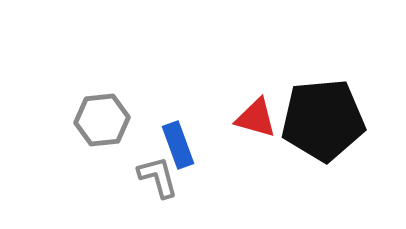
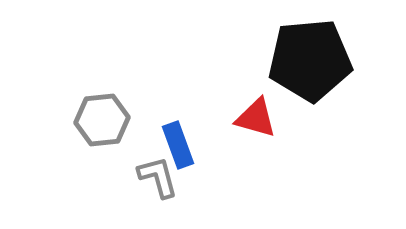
black pentagon: moved 13 px left, 60 px up
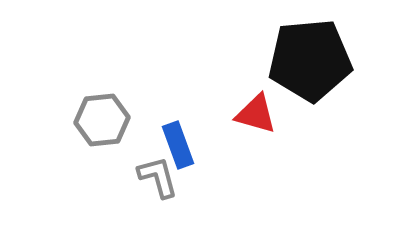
red triangle: moved 4 px up
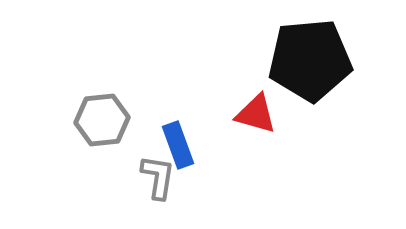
gray L-shape: rotated 24 degrees clockwise
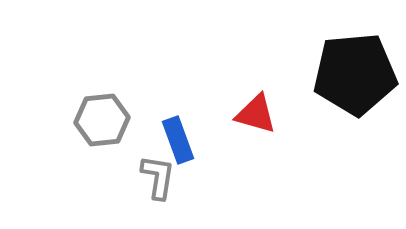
black pentagon: moved 45 px right, 14 px down
blue rectangle: moved 5 px up
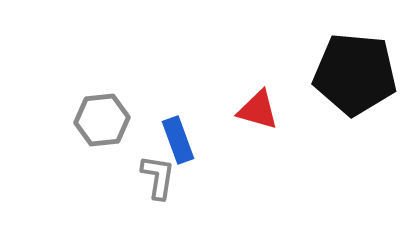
black pentagon: rotated 10 degrees clockwise
red triangle: moved 2 px right, 4 px up
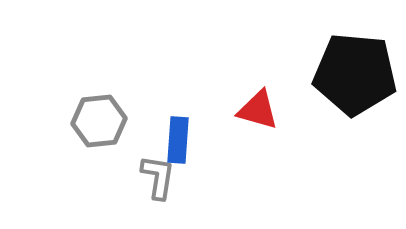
gray hexagon: moved 3 px left, 1 px down
blue rectangle: rotated 24 degrees clockwise
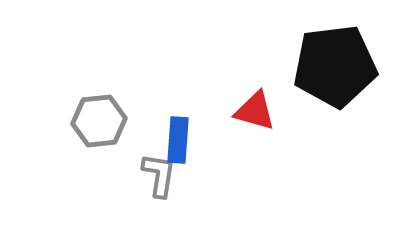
black pentagon: moved 20 px left, 8 px up; rotated 12 degrees counterclockwise
red triangle: moved 3 px left, 1 px down
gray L-shape: moved 1 px right, 2 px up
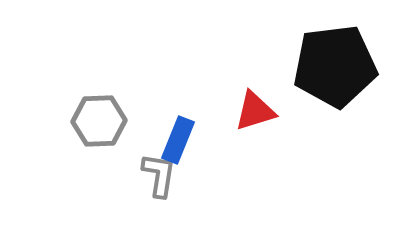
red triangle: rotated 33 degrees counterclockwise
gray hexagon: rotated 4 degrees clockwise
blue rectangle: rotated 18 degrees clockwise
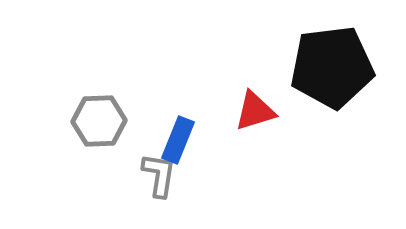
black pentagon: moved 3 px left, 1 px down
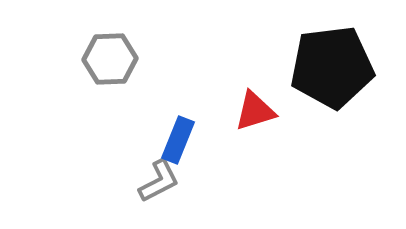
gray hexagon: moved 11 px right, 62 px up
gray L-shape: moved 6 px down; rotated 54 degrees clockwise
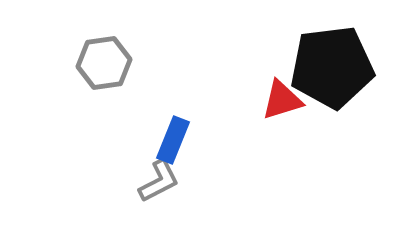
gray hexagon: moved 6 px left, 4 px down; rotated 6 degrees counterclockwise
red triangle: moved 27 px right, 11 px up
blue rectangle: moved 5 px left
